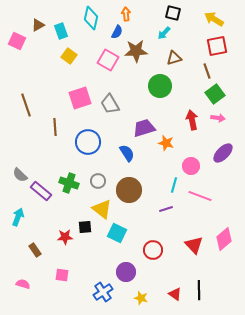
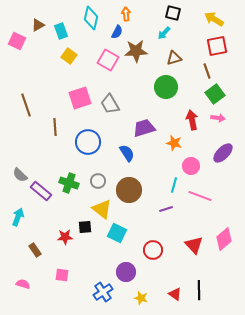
green circle at (160, 86): moved 6 px right, 1 px down
orange star at (166, 143): moved 8 px right
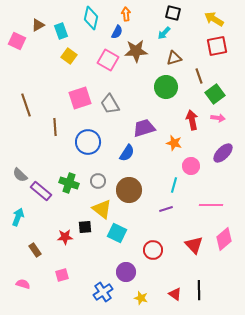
brown line at (207, 71): moved 8 px left, 5 px down
blue semicircle at (127, 153): rotated 66 degrees clockwise
pink line at (200, 196): moved 11 px right, 9 px down; rotated 20 degrees counterclockwise
pink square at (62, 275): rotated 24 degrees counterclockwise
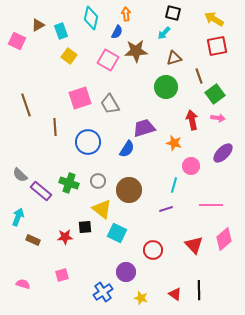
blue semicircle at (127, 153): moved 4 px up
brown rectangle at (35, 250): moved 2 px left, 10 px up; rotated 32 degrees counterclockwise
